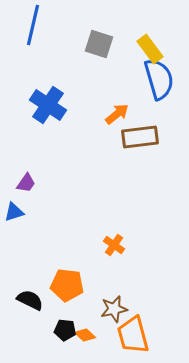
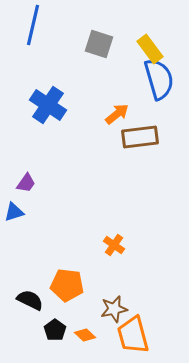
black pentagon: moved 10 px left; rotated 30 degrees clockwise
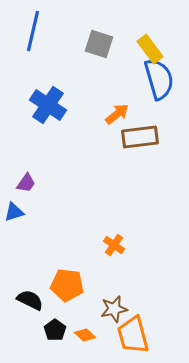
blue line: moved 6 px down
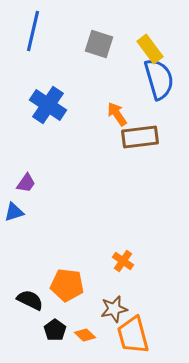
orange arrow: rotated 85 degrees counterclockwise
orange cross: moved 9 px right, 16 px down
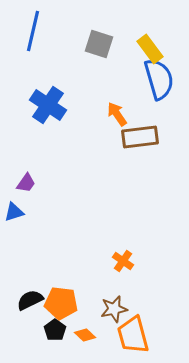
orange pentagon: moved 6 px left, 18 px down
black semicircle: rotated 52 degrees counterclockwise
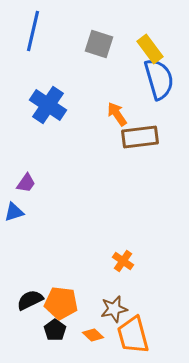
orange diamond: moved 8 px right
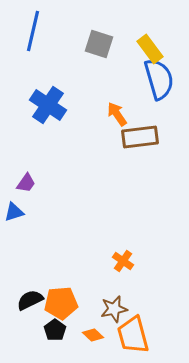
orange pentagon: rotated 12 degrees counterclockwise
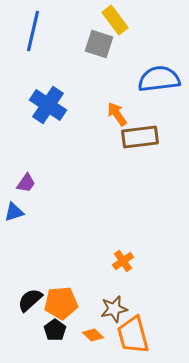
yellow rectangle: moved 35 px left, 29 px up
blue semicircle: rotated 81 degrees counterclockwise
orange cross: rotated 20 degrees clockwise
black semicircle: rotated 16 degrees counterclockwise
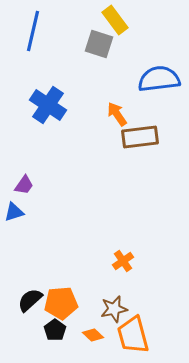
purple trapezoid: moved 2 px left, 2 px down
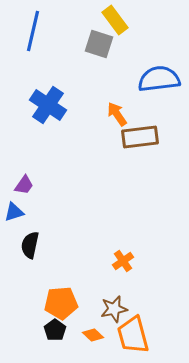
black semicircle: moved 55 px up; rotated 36 degrees counterclockwise
